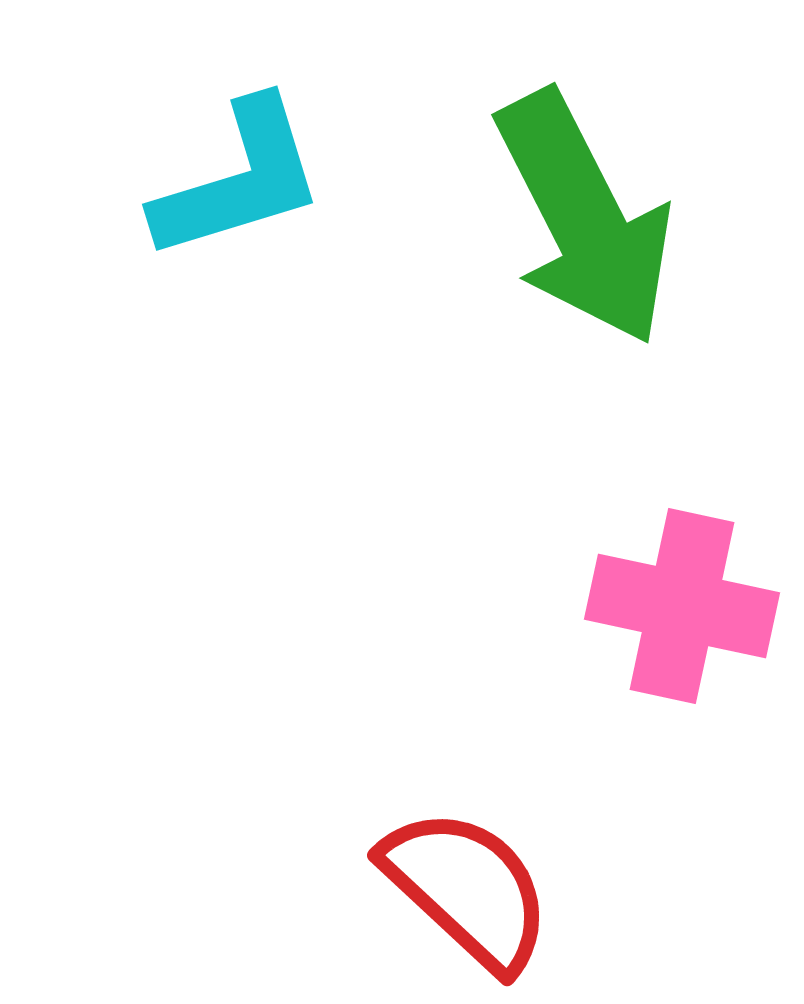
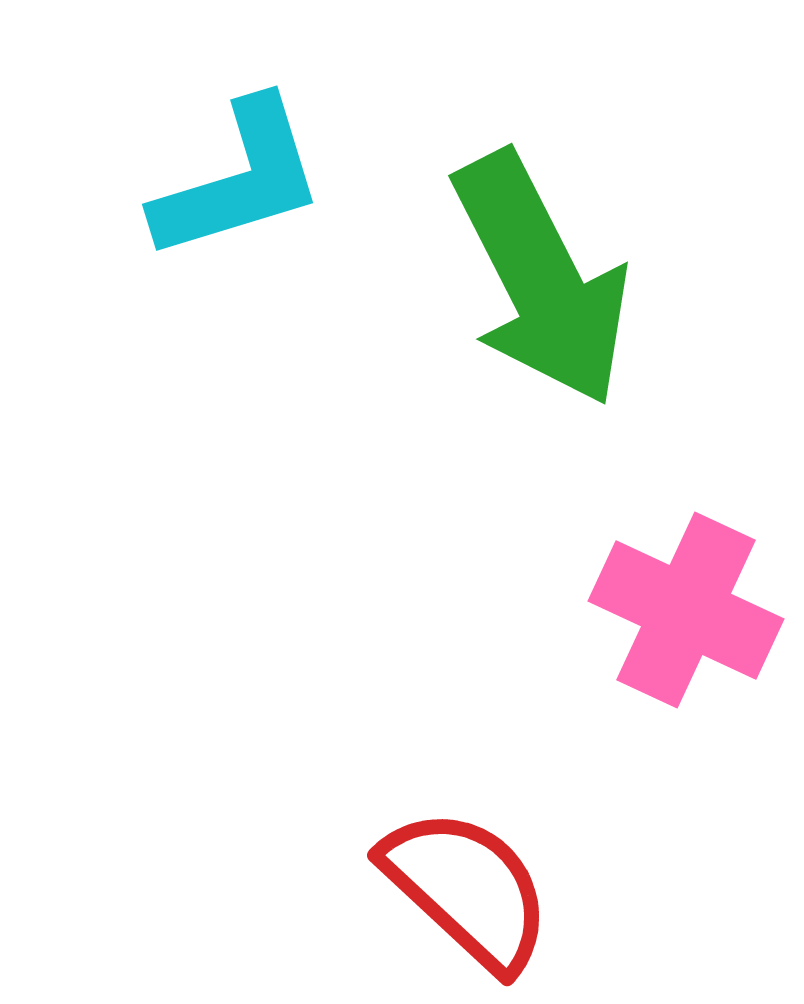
green arrow: moved 43 px left, 61 px down
pink cross: moved 4 px right, 4 px down; rotated 13 degrees clockwise
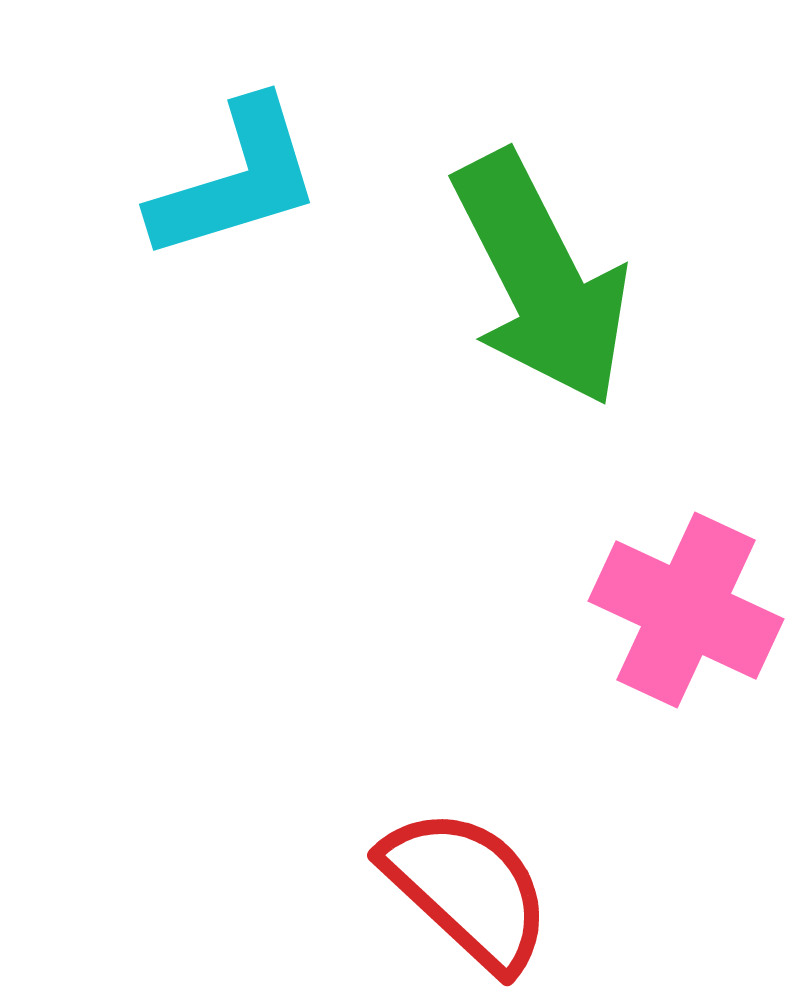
cyan L-shape: moved 3 px left
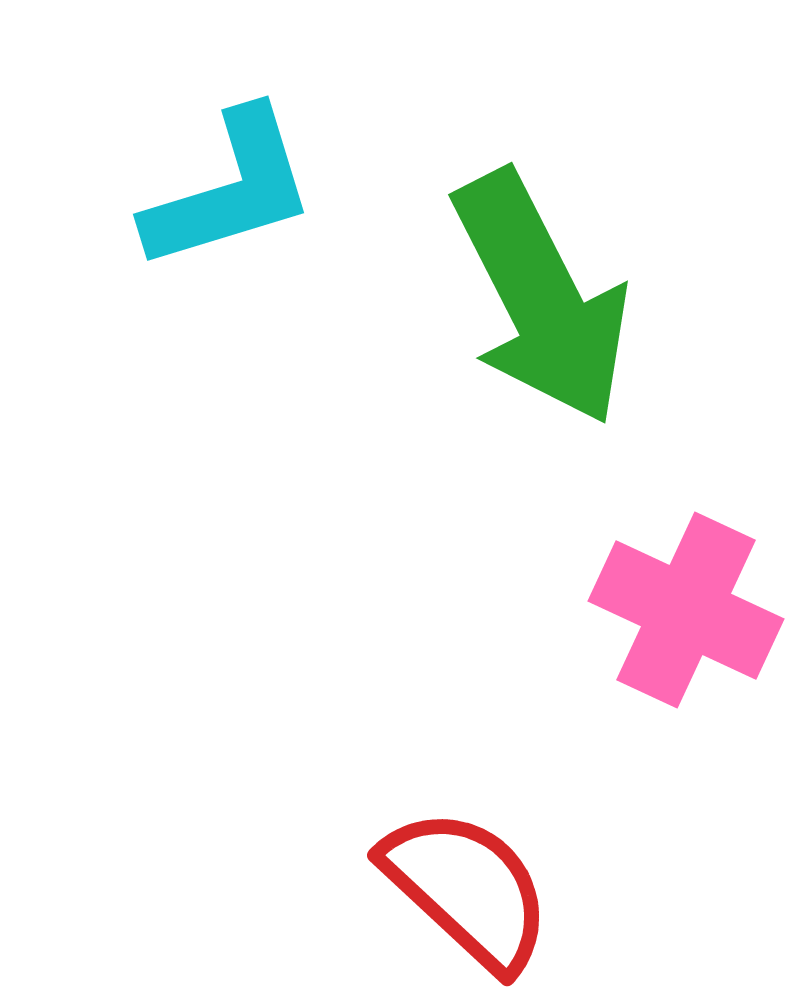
cyan L-shape: moved 6 px left, 10 px down
green arrow: moved 19 px down
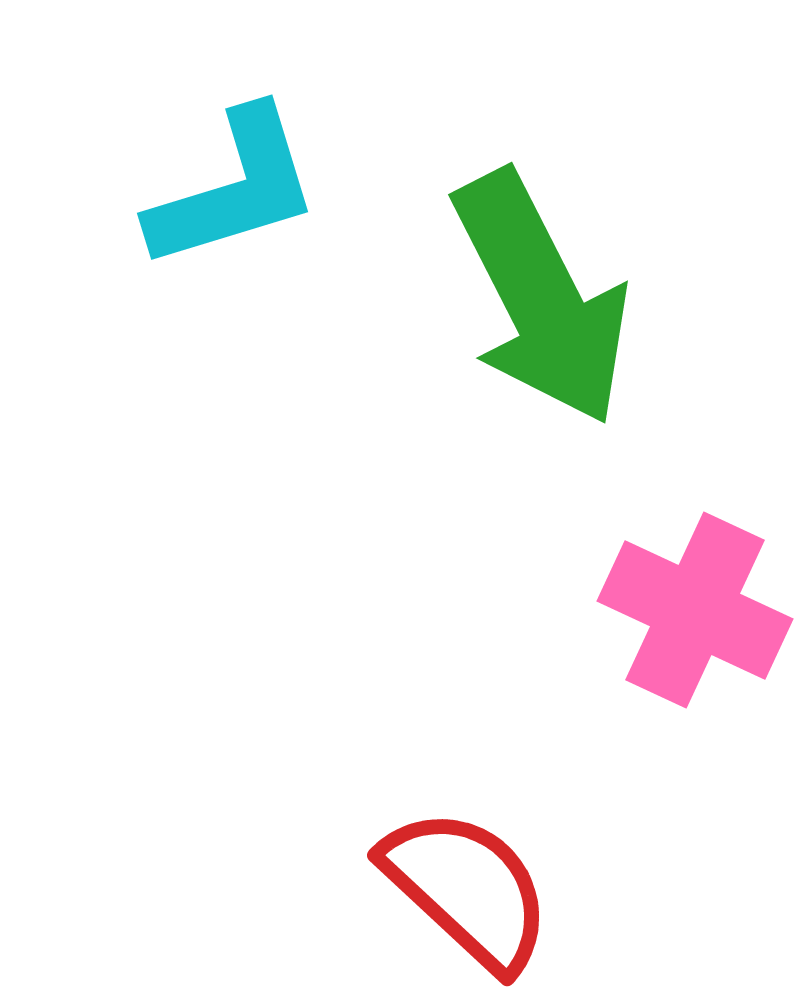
cyan L-shape: moved 4 px right, 1 px up
pink cross: moved 9 px right
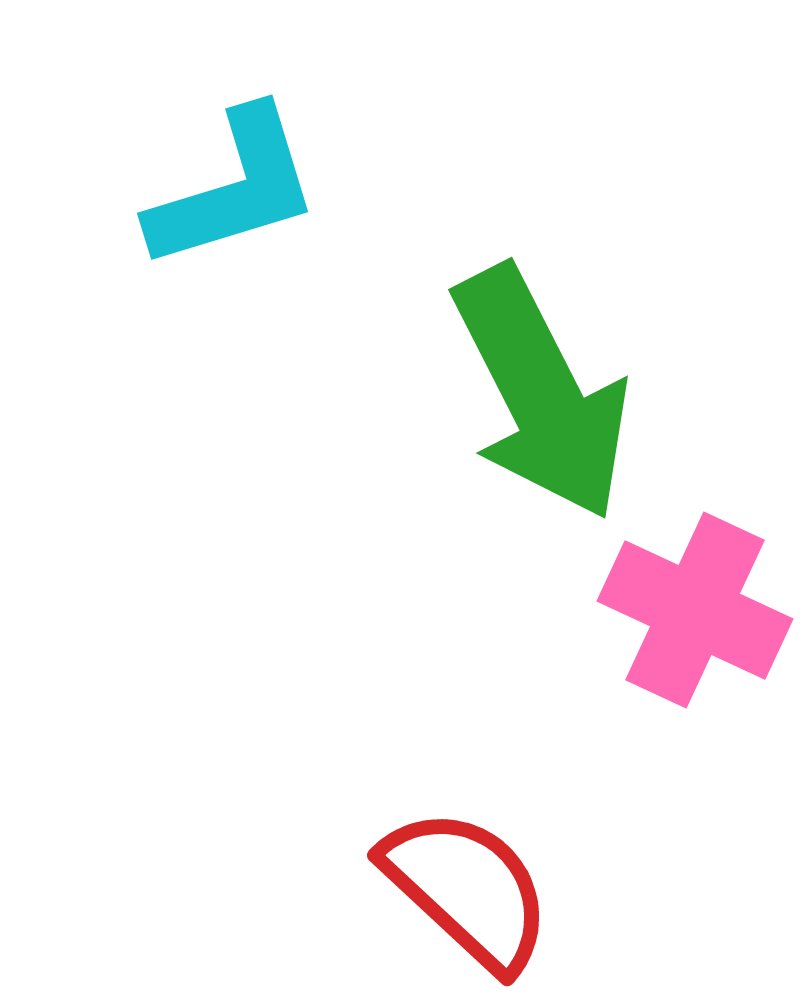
green arrow: moved 95 px down
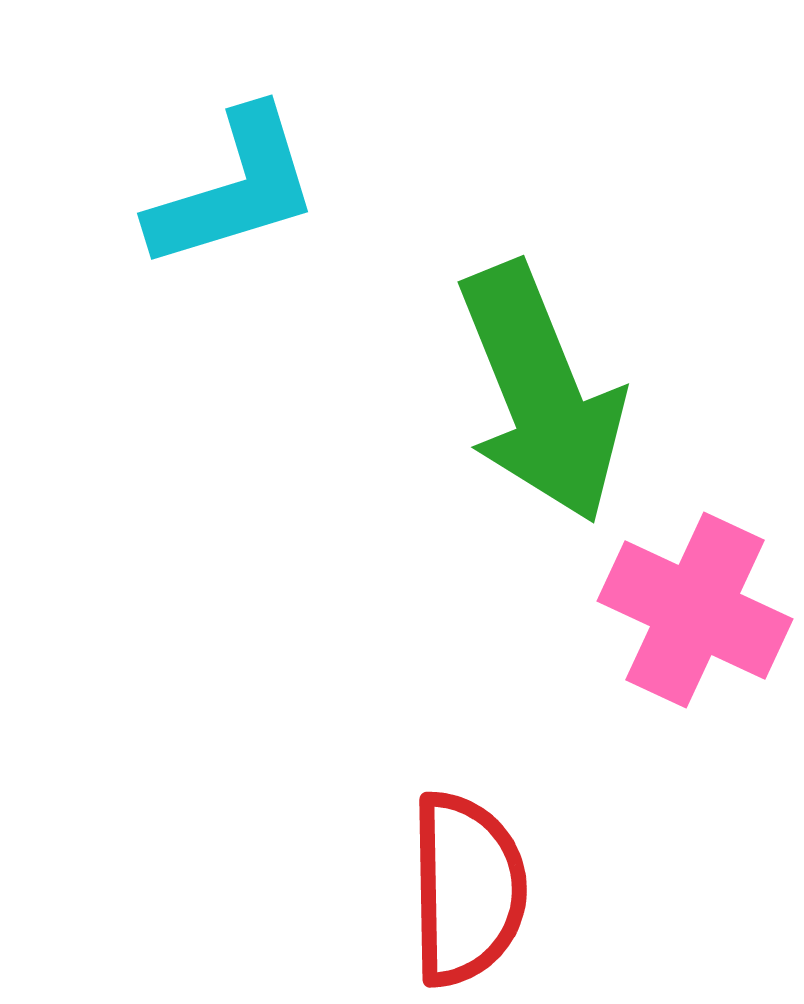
green arrow: rotated 5 degrees clockwise
red semicircle: rotated 46 degrees clockwise
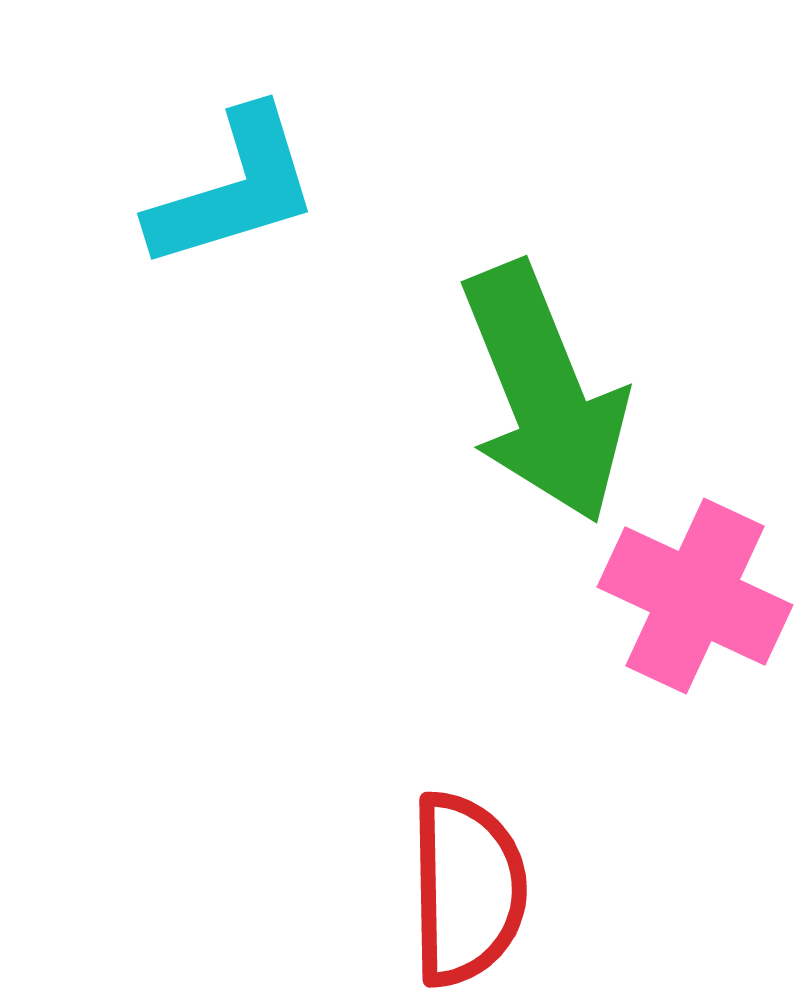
green arrow: moved 3 px right
pink cross: moved 14 px up
